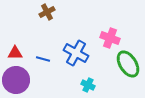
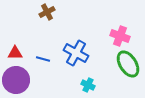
pink cross: moved 10 px right, 2 px up
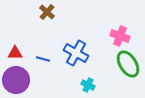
brown cross: rotated 21 degrees counterclockwise
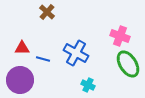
red triangle: moved 7 px right, 5 px up
purple circle: moved 4 px right
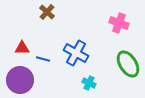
pink cross: moved 1 px left, 13 px up
cyan cross: moved 1 px right, 2 px up
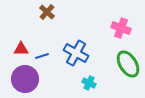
pink cross: moved 2 px right, 5 px down
red triangle: moved 1 px left, 1 px down
blue line: moved 1 px left, 3 px up; rotated 32 degrees counterclockwise
purple circle: moved 5 px right, 1 px up
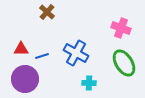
green ellipse: moved 4 px left, 1 px up
cyan cross: rotated 24 degrees counterclockwise
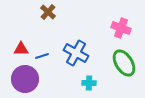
brown cross: moved 1 px right
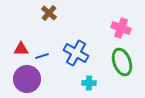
brown cross: moved 1 px right, 1 px down
green ellipse: moved 2 px left, 1 px up; rotated 12 degrees clockwise
purple circle: moved 2 px right
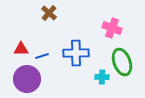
pink cross: moved 9 px left
blue cross: rotated 30 degrees counterclockwise
cyan cross: moved 13 px right, 6 px up
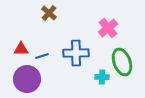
pink cross: moved 4 px left; rotated 30 degrees clockwise
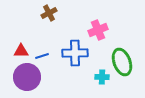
brown cross: rotated 21 degrees clockwise
pink cross: moved 10 px left, 2 px down; rotated 18 degrees clockwise
red triangle: moved 2 px down
blue cross: moved 1 px left
purple circle: moved 2 px up
